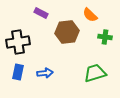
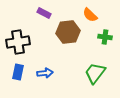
purple rectangle: moved 3 px right
brown hexagon: moved 1 px right
green trapezoid: rotated 35 degrees counterclockwise
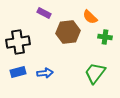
orange semicircle: moved 2 px down
blue rectangle: rotated 63 degrees clockwise
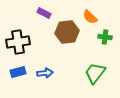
brown hexagon: moved 1 px left
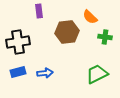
purple rectangle: moved 5 px left, 2 px up; rotated 56 degrees clockwise
green trapezoid: moved 2 px right, 1 px down; rotated 25 degrees clockwise
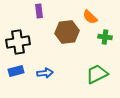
blue rectangle: moved 2 px left, 1 px up
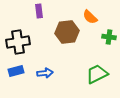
green cross: moved 4 px right
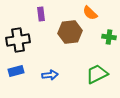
purple rectangle: moved 2 px right, 3 px down
orange semicircle: moved 4 px up
brown hexagon: moved 3 px right
black cross: moved 2 px up
blue arrow: moved 5 px right, 2 px down
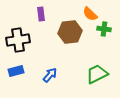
orange semicircle: moved 1 px down
green cross: moved 5 px left, 8 px up
blue arrow: rotated 42 degrees counterclockwise
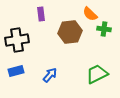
black cross: moved 1 px left
